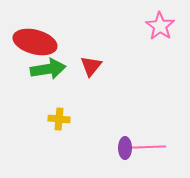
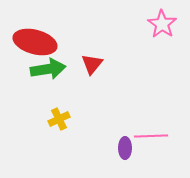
pink star: moved 2 px right, 2 px up
red triangle: moved 1 px right, 2 px up
yellow cross: rotated 30 degrees counterclockwise
pink line: moved 2 px right, 11 px up
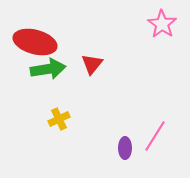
pink line: moved 4 px right; rotated 56 degrees counterclockwise
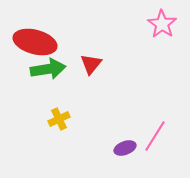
red triangle: moved 1 px left
purple ellipse: rotated 70 degrees clockwise
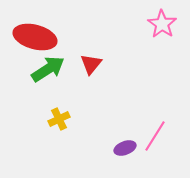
red ellipse: moved 5 px up
green arrow: rotated 24 degrees counterclockwise
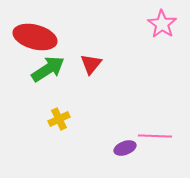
pink line: rotated 60 degrees clockwise
